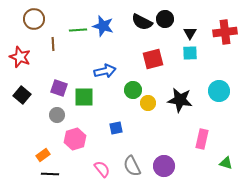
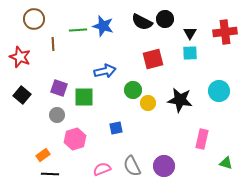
pink semicircle: rotated 72 degrees counterclockwise
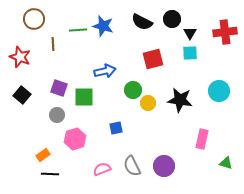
black circle: moved 7 px right
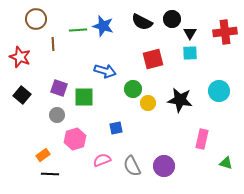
brown circle: moved 2 px right
blue arrow: rotated 30 degrees clockwise
green circle: moved 1 px up
pink semicircle: moved 9 px up
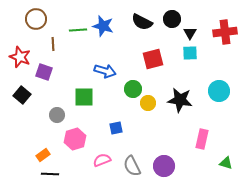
purple square: moved 15 px left, 16 px up
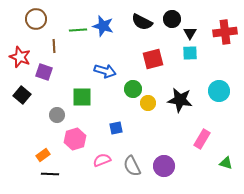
brown line: moved 1 px right, 2 px down
green square: moved 2 px left
pink rectangle: rotated 18 degrees clockwise
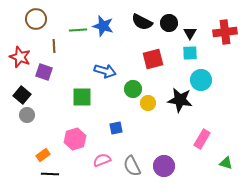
black circle: moved 3 px left, 4 px down
cyan circle: moved 18 px left, 11 px up
gray circle: moved 30 px left
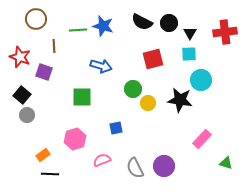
cyan square: moved 1 px left, 1 px down
blue arrow: moved 4 px left, 5 px up
pink rectangle: rotated 12 degrees clockwise
gray semicircle: moved 3 px right, 2 px down
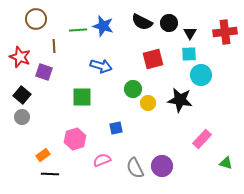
cyan circle: moved 5 px up
gray circle: moved 5 px left, 2 px down
purple circle: moved 2 px left
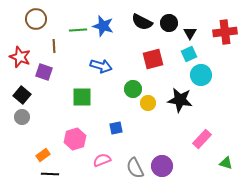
cyan square: rotated 21 degrees counterclockwise
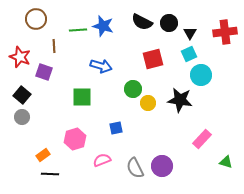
green triangle: moved 1 px up
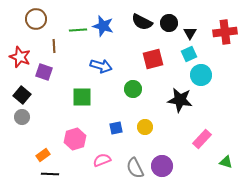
yellow circle: moved 3 px left, 24 px down
